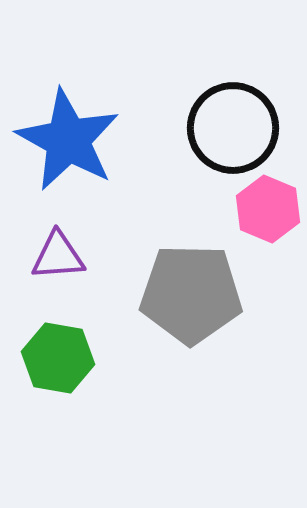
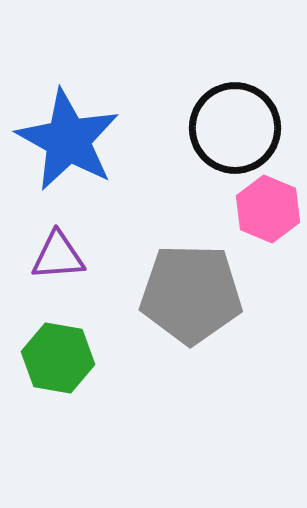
black circle: moved 2 px right
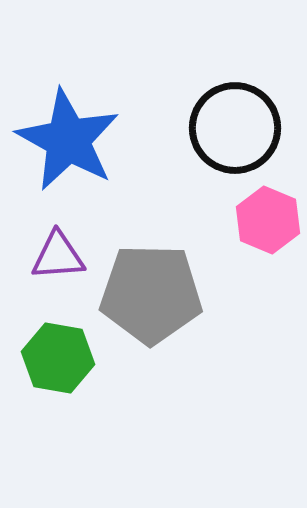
pink hexagon: moved 11 px down
gray pentagon: moved 40 px left
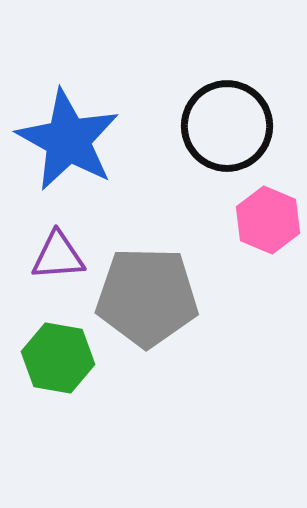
black circle: moved 8 px left, 2 px up
gray pentagon: moved 4 px left, 3 px down
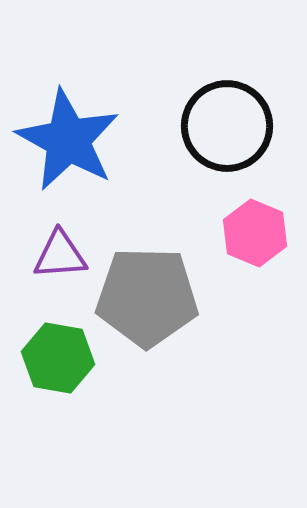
pink hexagon: moved 13 px left, 13 px down
purple triangle: moved 2 px right, 1 px up
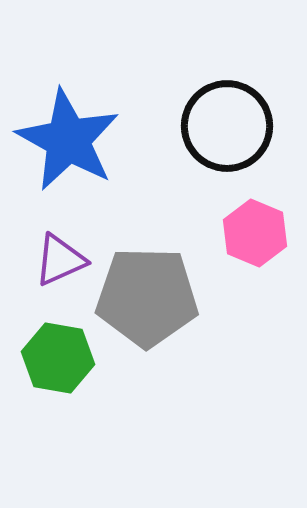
purple triangle: moved 5 px down; rotated 20 degrees counterclockwise
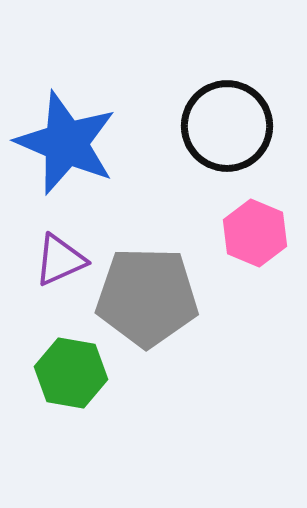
blue star: moved 2 px left, 3 px down; rotated 6 degrees counterclockwise
green hexagon: moved 13 px right, 15 px down
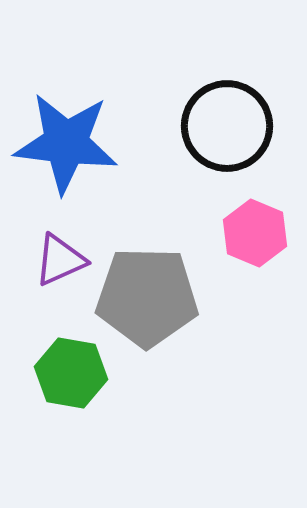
blue star: rotated 16 degrees counterclockwise
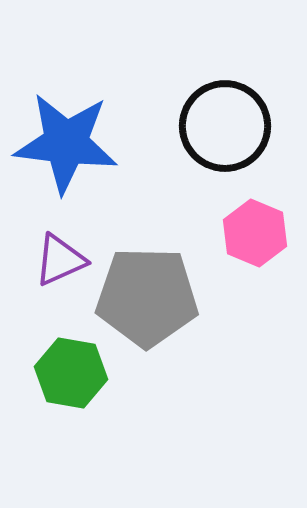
black circle: moved 2 px left
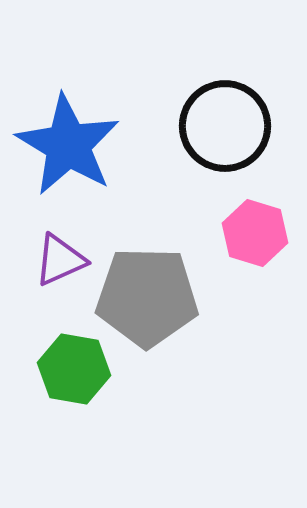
blue star: moved 2 px right, 2 px down; rotated 24 degrees clockwise
pink hexagon: rotated 6 degrees counterclockwise
green hexagon: moved 3 px right, 4 px up
